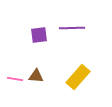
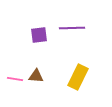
yellow rectangle: rotated 15 degrees counterclockwise
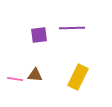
brown triangle: moved 1 px left, 1 px up
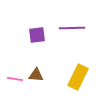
purple square: moved 2 px left
brown triangle: moved 1 px right
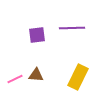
pink line: rotated 35 degrees counterclockwise
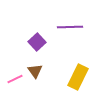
purple line: moved 2 px left, 1 px up
purple square: moved 7 px down; rotated 36 degrees counterclockwise
brown triangle: moved 1 px left, 4 px up; rotated 49 degrees clockwise
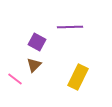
purple square: rotated 18 degrees counterclockwise
brown triangle: moved 1 px left, 6 px up; rotated 21 degrees clockwise
pink line: rotated 63 degrees clockwise
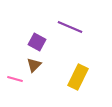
purple line: rotated 25 degrees clockwise
pink line: rotated 21 degrees counterclockwise
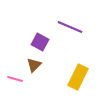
purple square: moved 3 px right
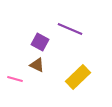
purple line: moved 2 px down
brown triangle: moved 3 px right; rotated 49 degrees counterclockwise
yellow rectangle: rotated 20 degrees clockwise
